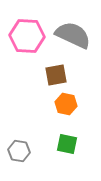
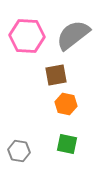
gray semicircle: rotated 63 degrees counterclockwise
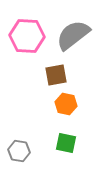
green square: moved 1 px left, 1 px up
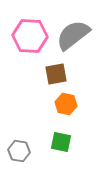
pink hexagon: moved 3 px right
brown square: moved 1 px up
green square: moved 5 px left, 1 px up
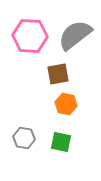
gray semicircle: moved 2 px right
brown square: moved 2 px right
gray hexagon: moved 5 px right, 13 px up
